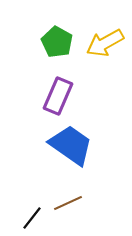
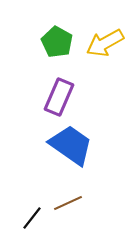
purple rectangle: moved 1 px right, 1 px down
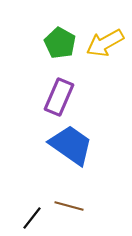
green pentagon: moved 3 px right, 1 px down
brown line: moved 1 px right, 3 px down; rotated 40 degrees clockwise
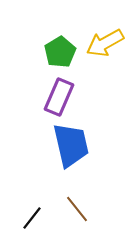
green pentagon: moved 9 px down; rotated 12 degrees clockwise
blue trapezoid: rotated 42 degrees clockwise
brown line: moved 8 px right, 3 px down; rotated 36 degrees clockwise
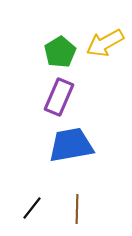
blue trapezoid: rotated 87 degrees counterclockwise
brown line: rotated 40 degrees clockwise
black line: moved 10 px up
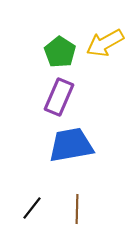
green pentagon: rotated 8 degrees counterclockwise
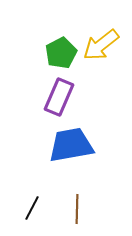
yellow arrow: moved 4 px left, 2 px down; rotated 9 degrees counterclockwise
green pentagon: moved 1 px right, 1 px down; rotated 12 degrees clockwise
black line: rotated 10 degrees counterclockwise
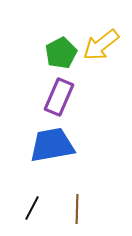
blue trapezoid: moved 19 px left
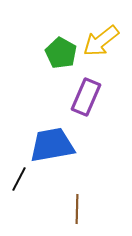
yellow arrow: moved 4 px up
green pentagon: rotated 16 degrees counterclockwise
purple rectangle: moved 27 px right
black line: moved 13 px left, 29 px up
